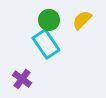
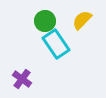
green circle: moved 4 px left, 1 px down
cyan rectangle: moved 10 px right
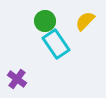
yellow semicircle: moved 3 px right, 1 px down
purple cross: moved 5 px left
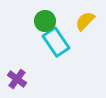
cyan rectangle: moved 2 px up
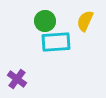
yellow semicircle: rotated 20 degrees counterclockwise
cyan rectangle: rotated 60 degrees counterclockwise
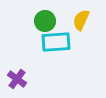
yellow semicircle: moved 4 px left, 1 px up
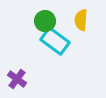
yellow semicircle: rotated 20 degrees counterclockwise
cyan rectangle: moved 1 px left, 1 px up; rotated 40 degrees clockwise
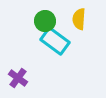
yellow semicircle: moved 2 px left, 1 px up
purple cross: moved 1 px right, 1 px up
